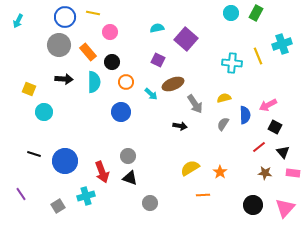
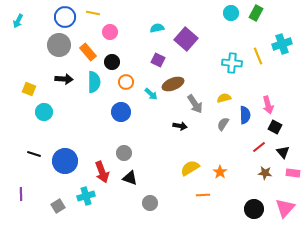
pink arrow at (268, 105): rotated 78 degrees counterclockwise
gray circle at (128, 156): moved 4 px left, 3 px up
purple line at (21, 194): rotated 32 degrees clockwise
black circle at (253, 205): moved 1 px right, 4 px down
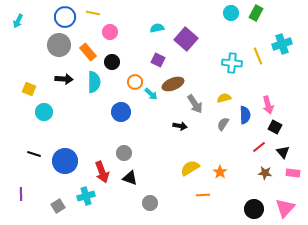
orange circle at (126, 82): moved 9 px right
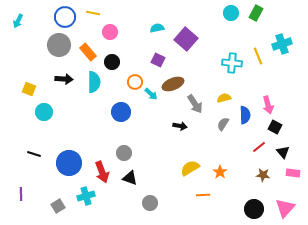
blue circle at (65, 161): moved 4 px right, 2 px down
brown star at (265, 173): moved 2 px left, 2 px down
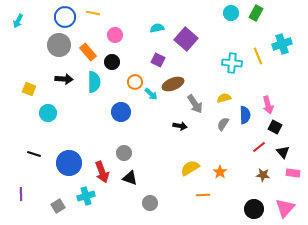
pink circle at (110, 32): moved 5 px right, 3 px down
cyan circle at (44, 112): moved 4 px right, 1 px down
